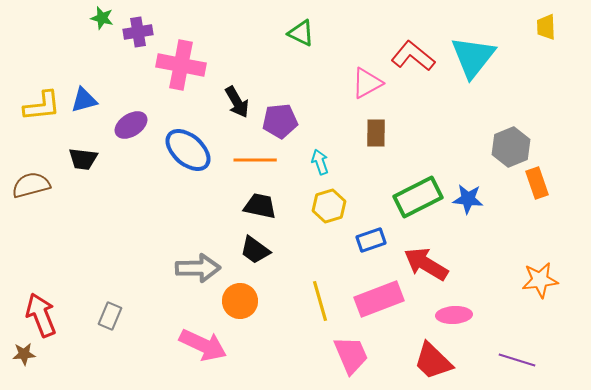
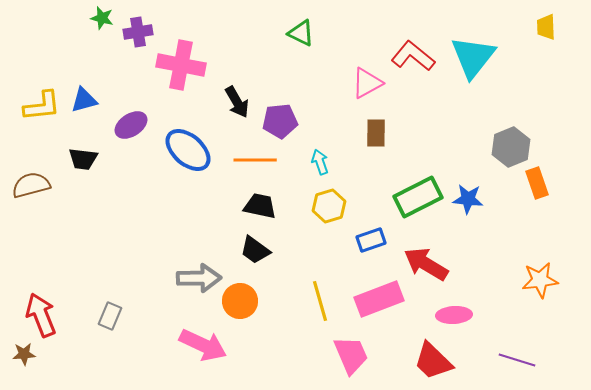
gray arrow at (198, 268): moved 1 px right, 10 px down
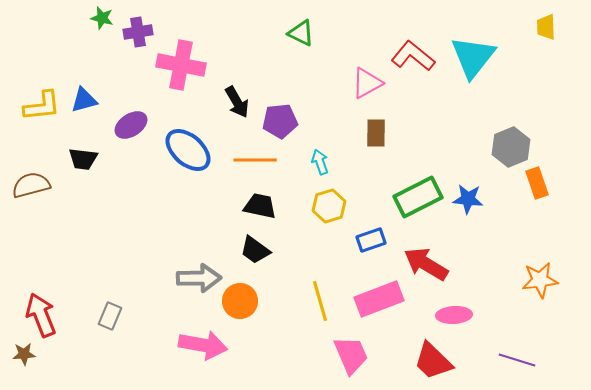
pink arrow at (203, 345): rotated 15 degrees counterclockwise
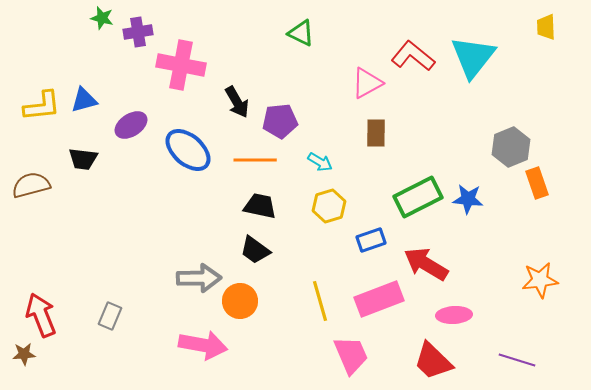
cyan arrow at (320, 162): rotated 140 degrees clockwise
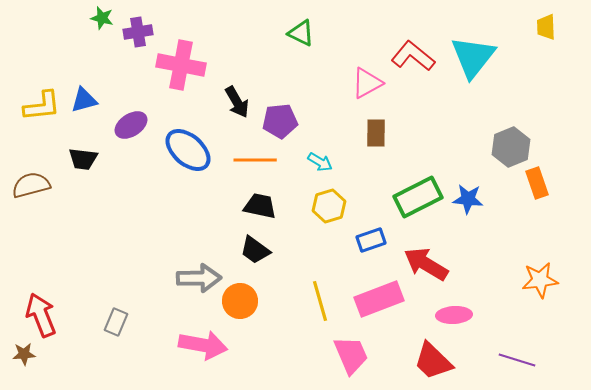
gray rectangle at (110, 316): moved 6 px right, 6 px down
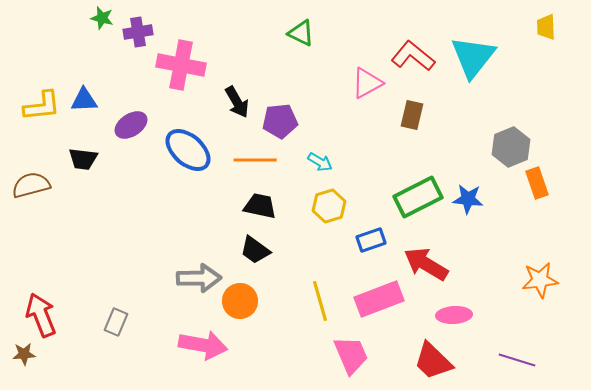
blue triangle at (84, 100): rotated 12 degrees clockwise
brown rectangle at (376, 133): moved 36 px right, 18 px up; rotated 12 degrees clockwise
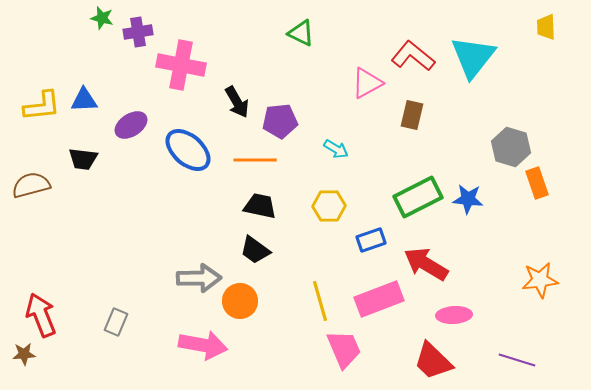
gray hexagon at (511, 147): rotated 21 degrees counterclockwise
cyan arrow at (320, 162): moved 16 px right, 13 px up
yellow hexagon at (329, 206): rotated 16 degrees clockwise
pink trapezoid at (351, 355): moved 7 px left, 6 px up
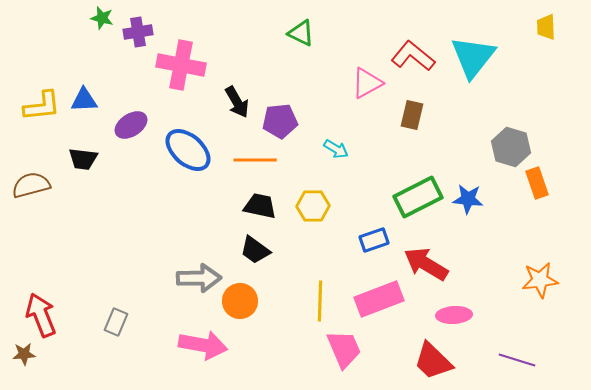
yellow hexagon at (329, 206): moved 16 px left
blue rectangle at (371, 240): moved 3 px right
yellow line at (320, 301): rotated 18 degrees clockwise
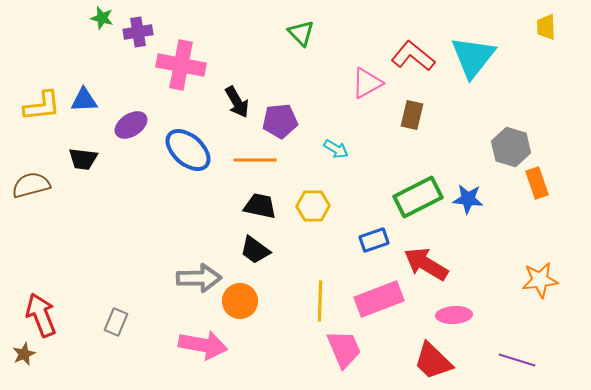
green triangle at (301, 33): rotated 20 degrees clockwise
brown star at (24, 354): rotated 20 degrees counterclockwise
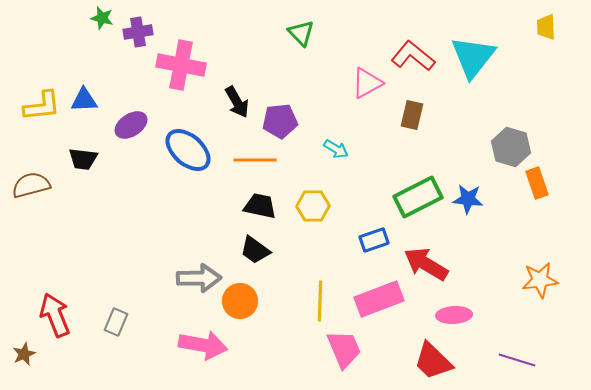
red arrow at (41, 315): moved 14 px right
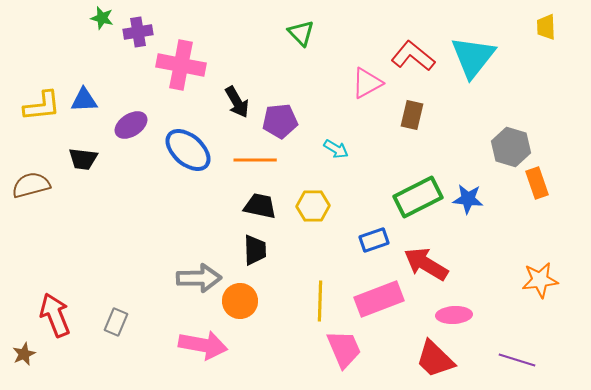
black trapezoid at (255, 250): rotated 128 degrees counterclockwise
red trapezoid at (433, 361): moved 2 px right, 2 px up
